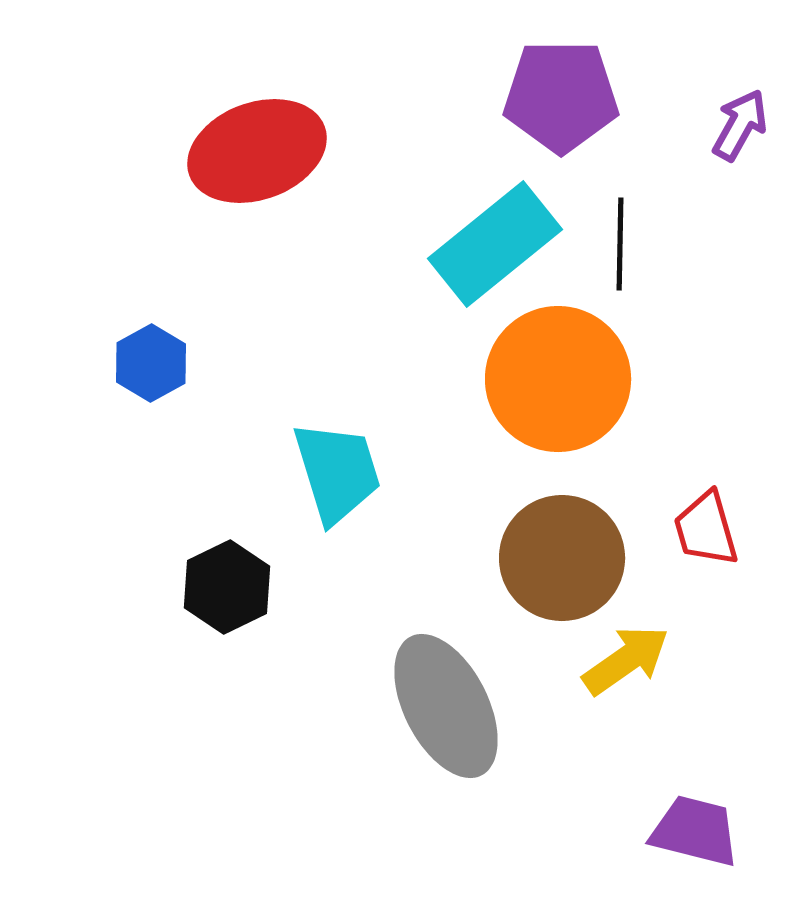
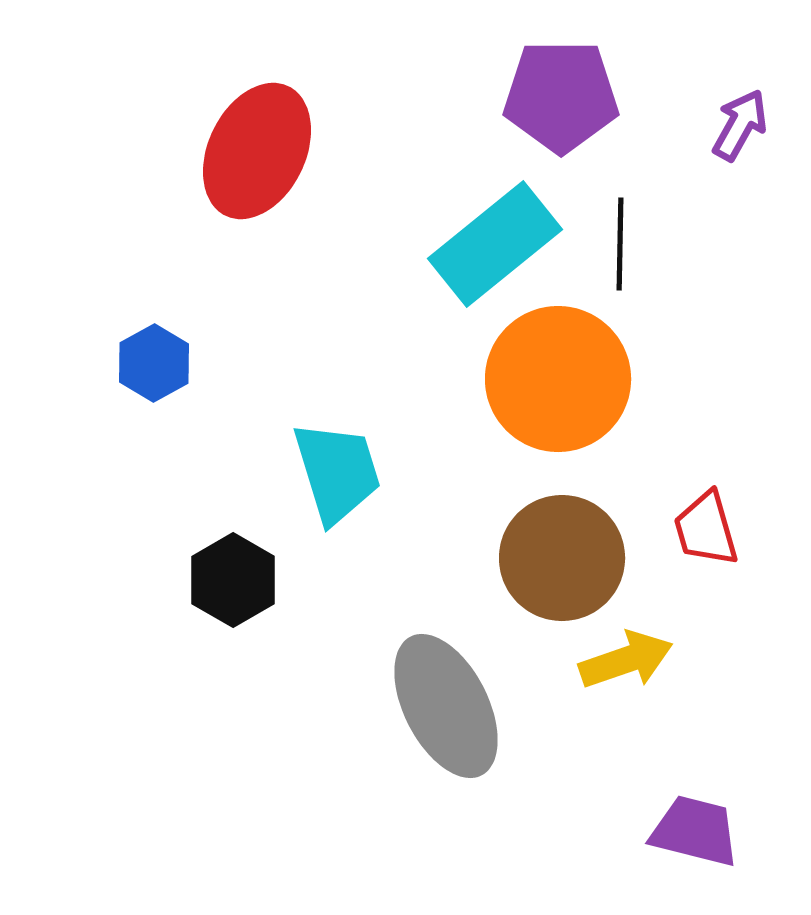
red ellipse: rotated 44 degrees counterclockwise
blue hexagon: moved 3 px right
black hexagon: moved 6 px right, 7 px up; rotated 4 degrees counterclockwise
yellow arrow: rotated 16 degrees clockwise
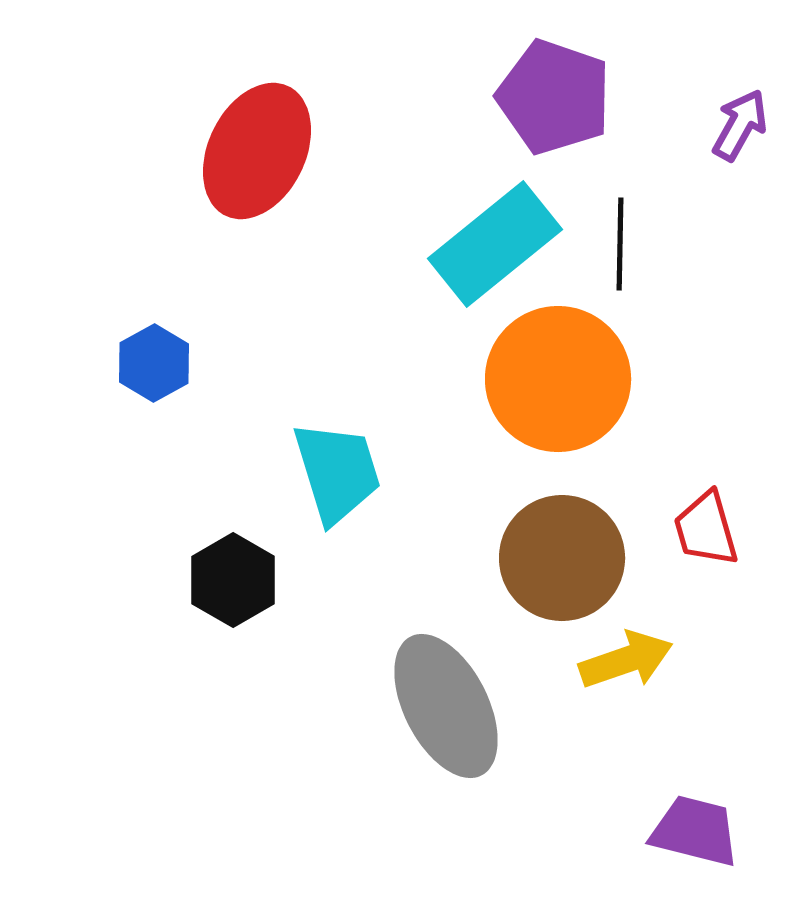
purple pentagon: moved 7 px left, 1 px down; rotated 19 degrees clockwise
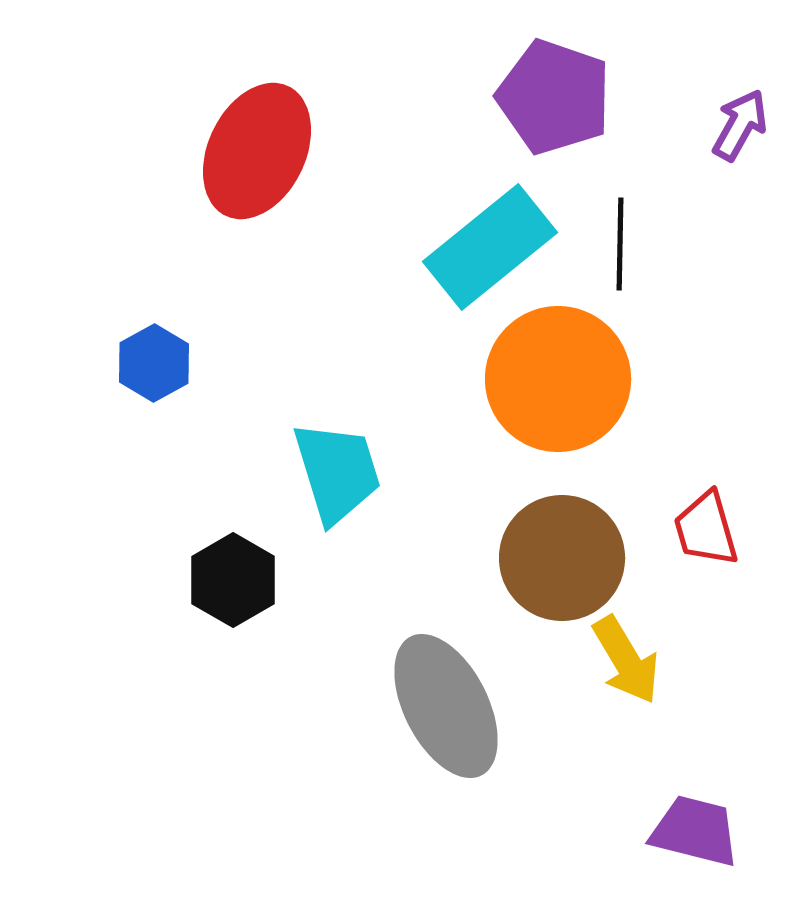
cyan rectangle: moved 5 px left, 3 px down
yellow arrow: rotated 78 degrees clockwise
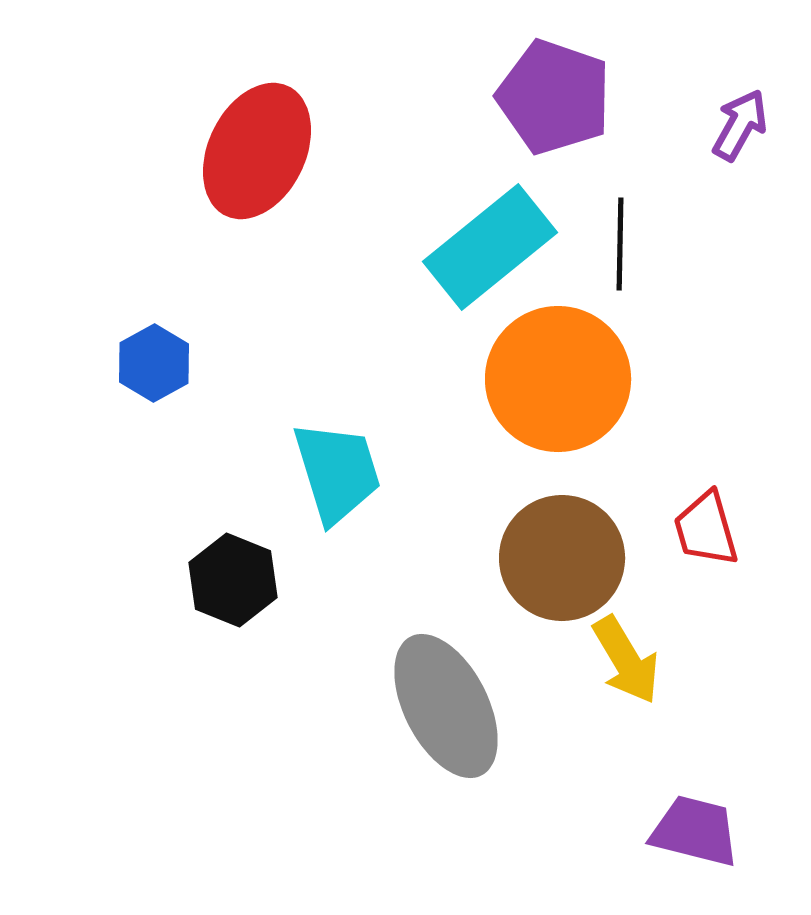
black hexagon: rotated 8 degrees counterclockwise
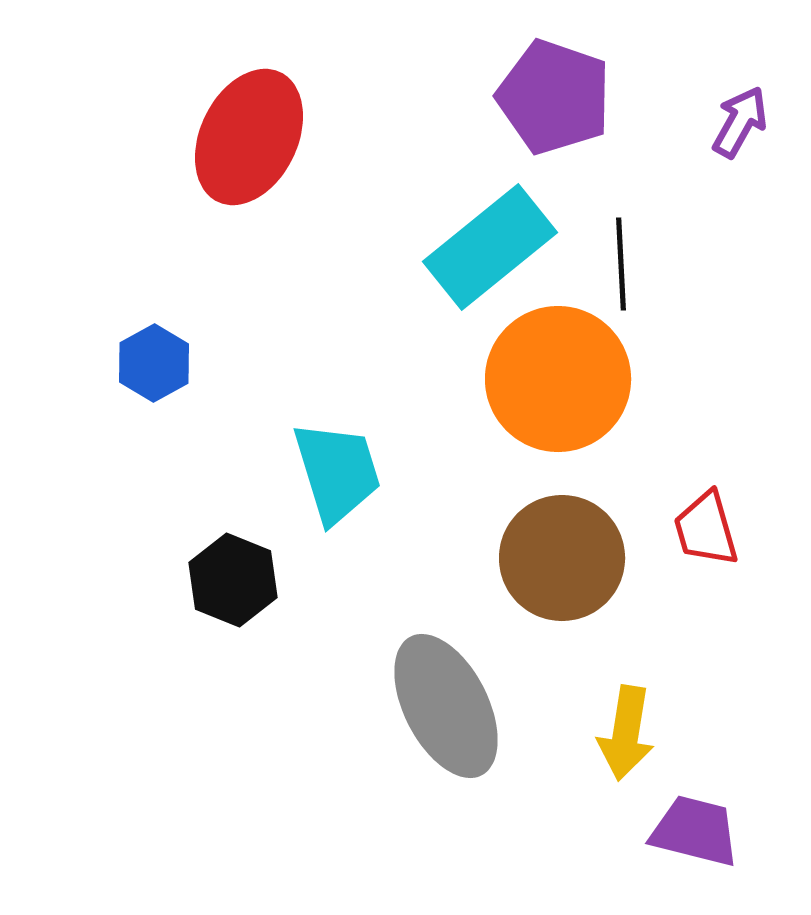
purple arrow: moved 3 px up
red ellipse: moved 8 px left, 14 px up
black line: moved 1 px right, 20 px down; rotated 4 degrees counterclockwise
yellow arrow: moved 73 px down; rotated 40 degrees clockwise
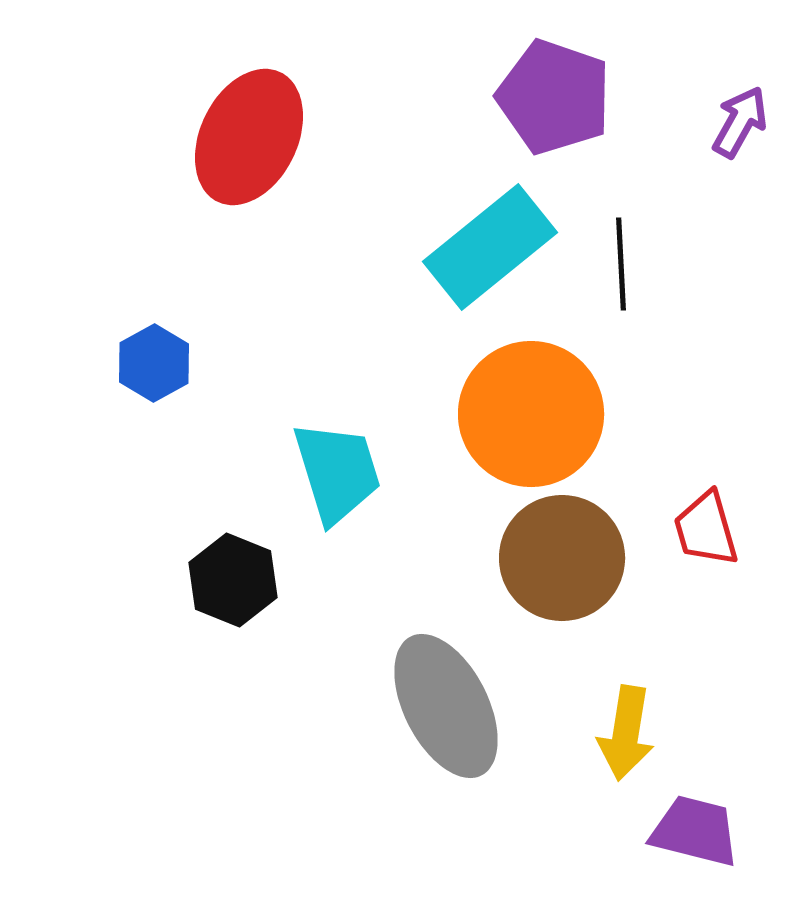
orange circle: moved 27 px left, 35 px down
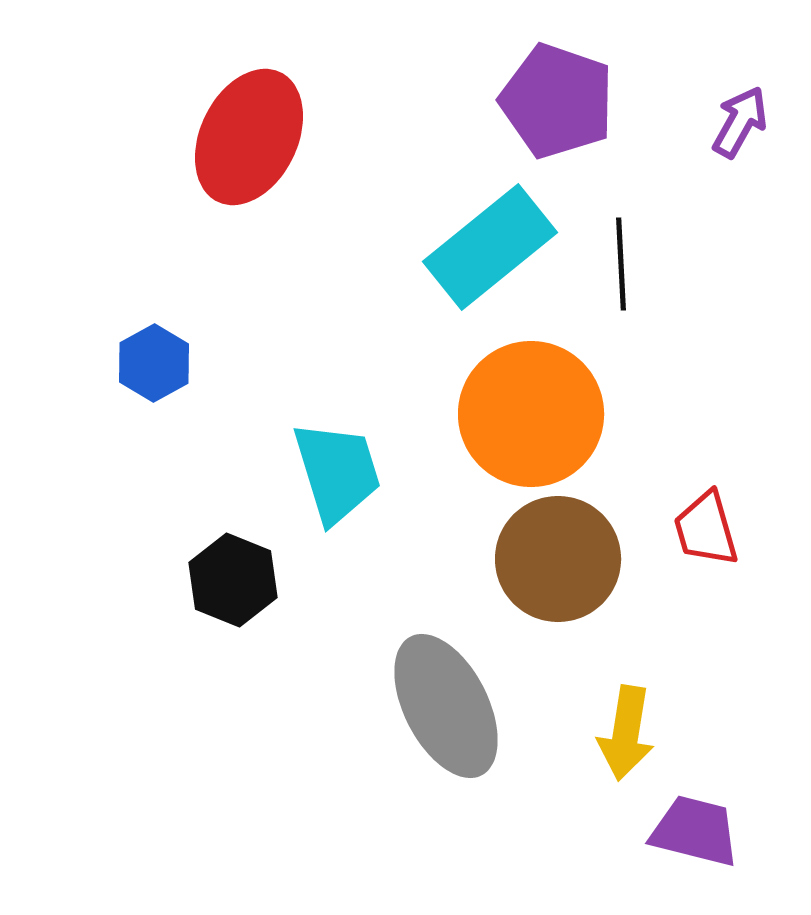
purple pentagon: moved 3 px right, 4 px down
brown circle: moved 4 px left, 1 px down
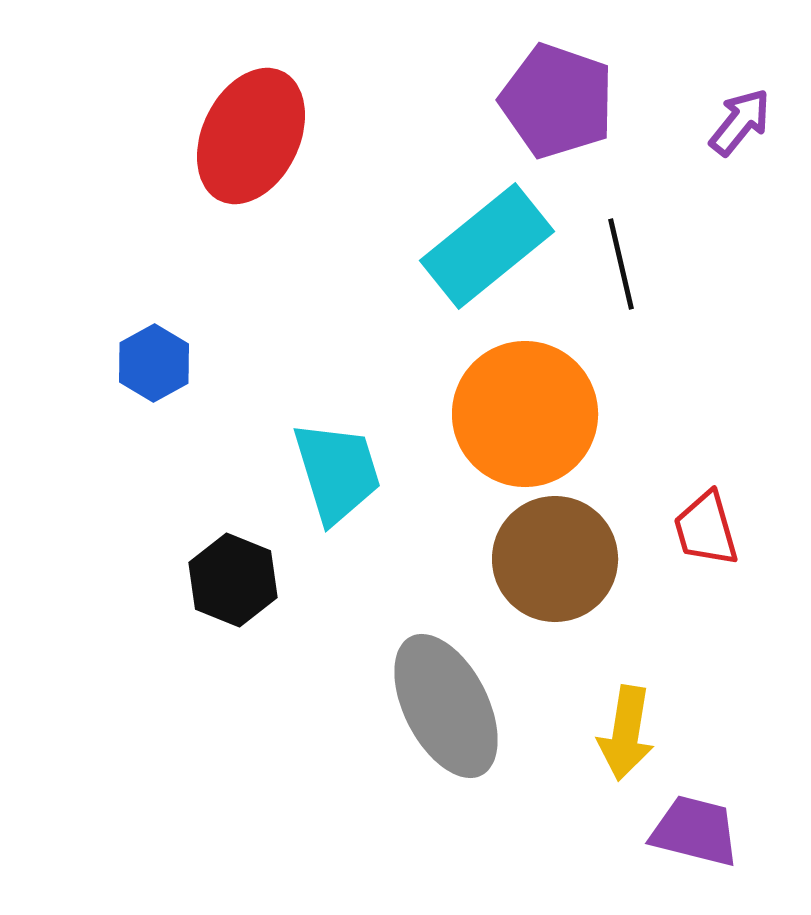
purple arrow: rotated 10 degrees clockwise
red ellipse: moved 2 px right, 1 px up
cyan rectangle: moved 3 px left, 1 px up
black line: rotated 10 degrees counterclockwise
orange circle: moved 6 px left
brown circle: moved 3 px left
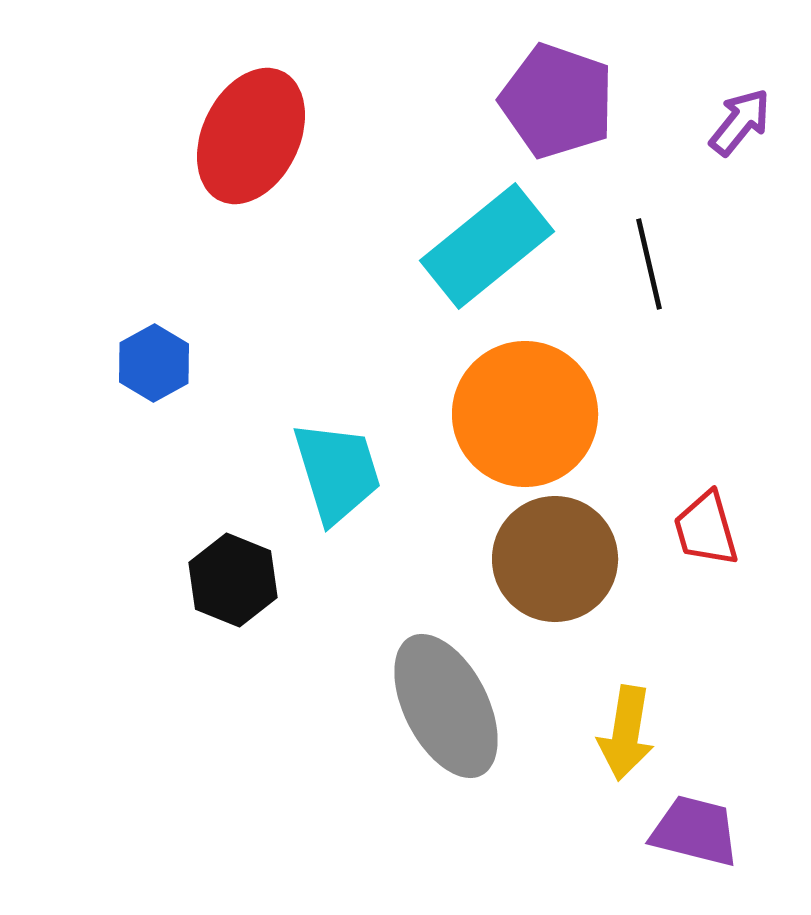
black line: moved 28 px right
